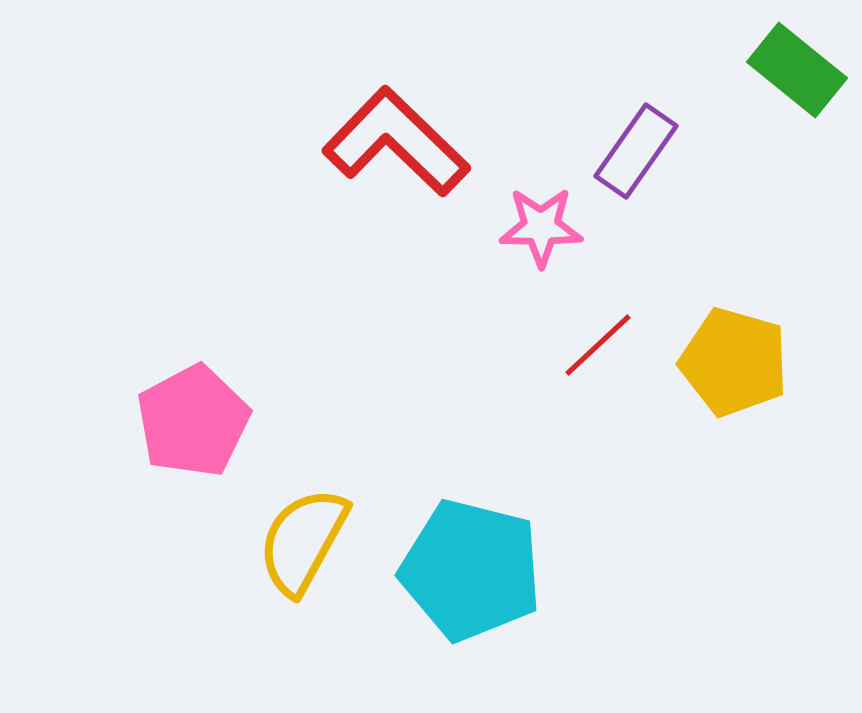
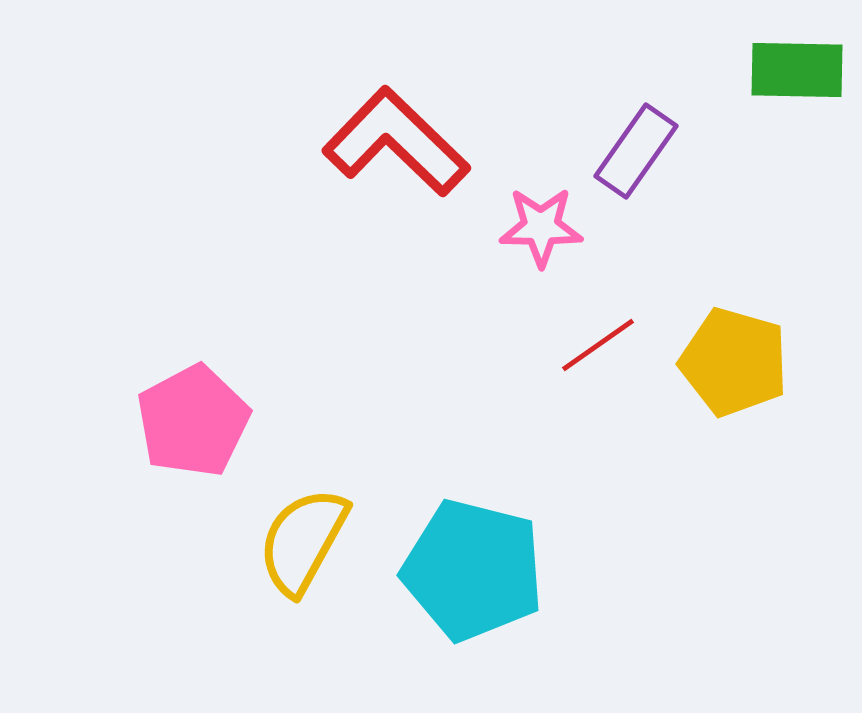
green rectangle: rotated 38 degrees counterclockwise
red line: rotated 8 degrees clockwise
cyan pentagon: moved 2 px right
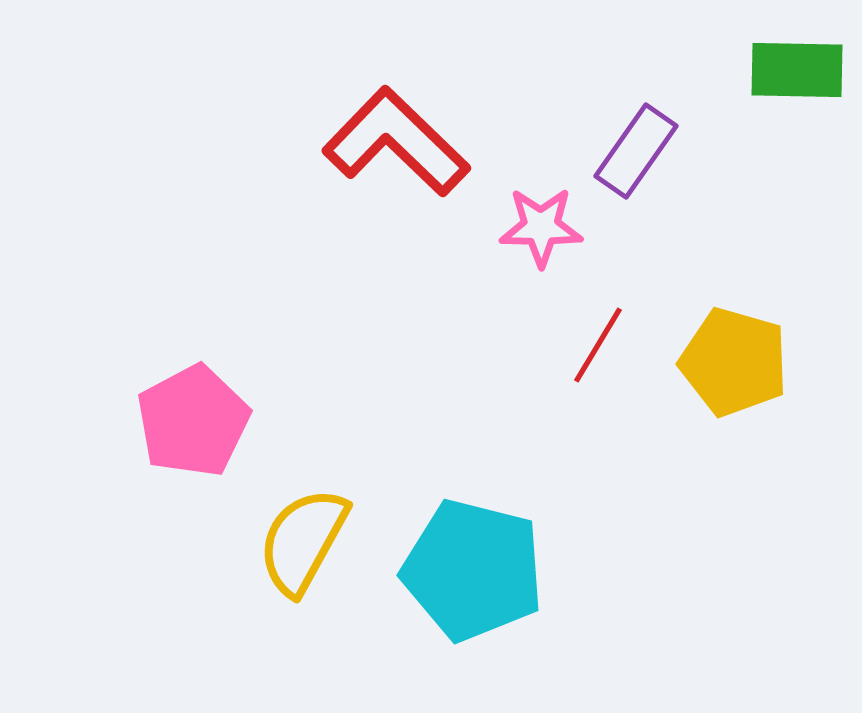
red line: rotated 24 degrees counterclockwise
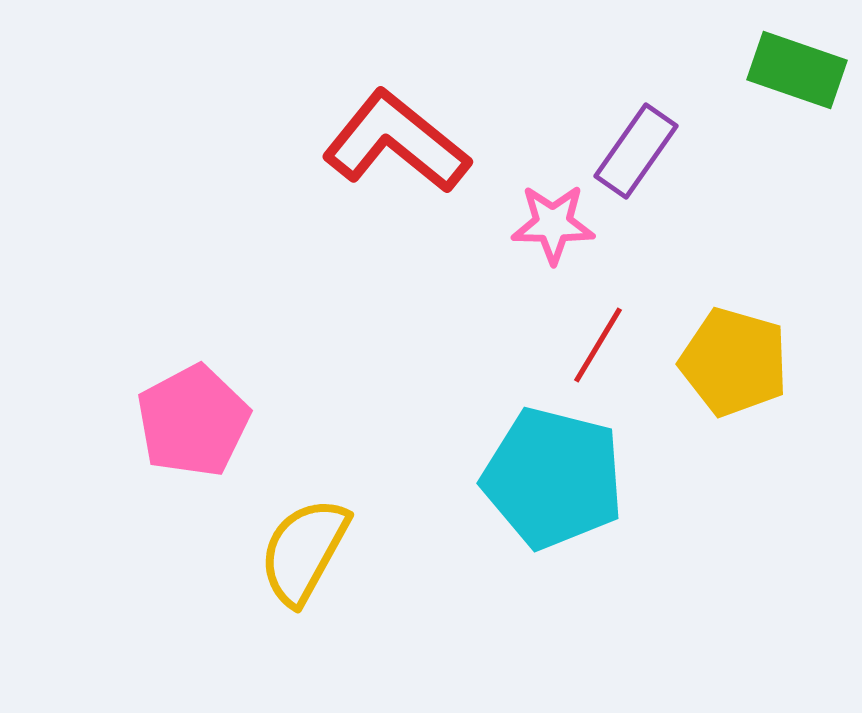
green rectangle: rotated 18 degrees clockwise
red L-shape: rotated 5 degrees counterclockwise
pink star: moved 12 px right, 3 px up
yellow semicircle: moved 1 px right, 10 px down
cyan pentagon: moved 80 px right, 92 px up
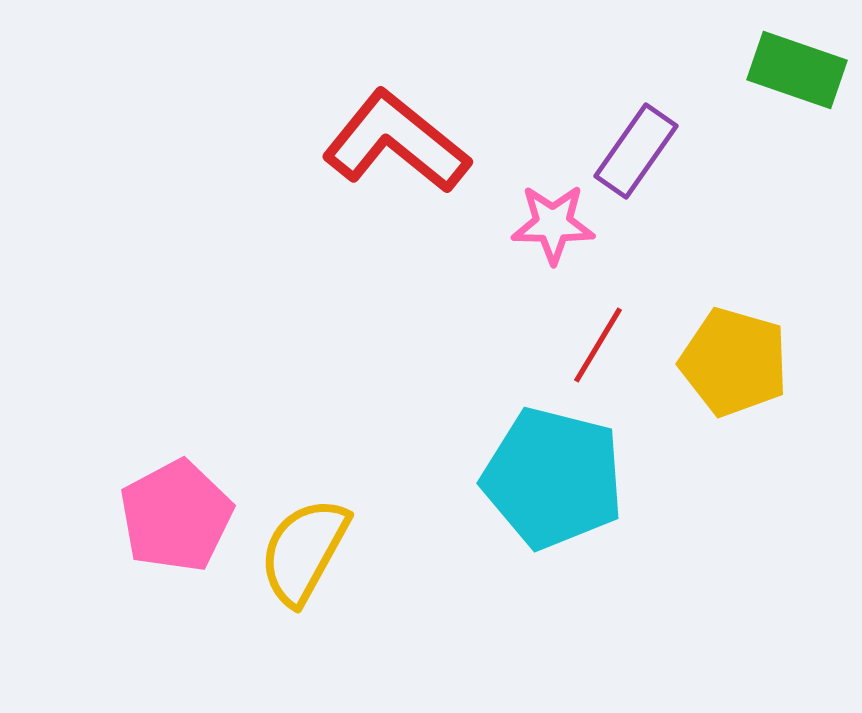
pink pentagon: moved 17 px left, 95 px down
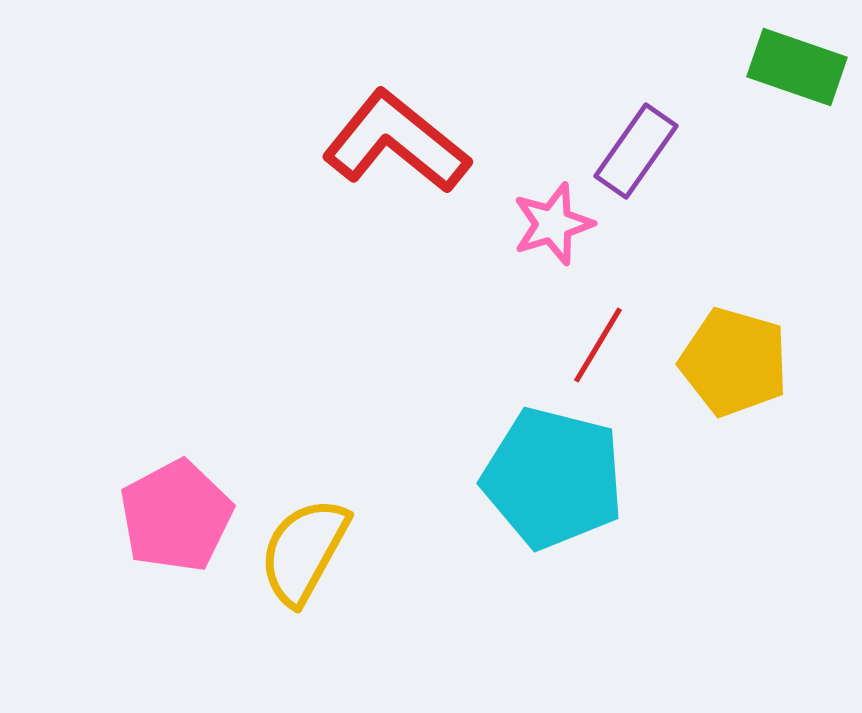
green rectangle: moved 3 px up
pink star: rotated 18 degrees counterclockwise
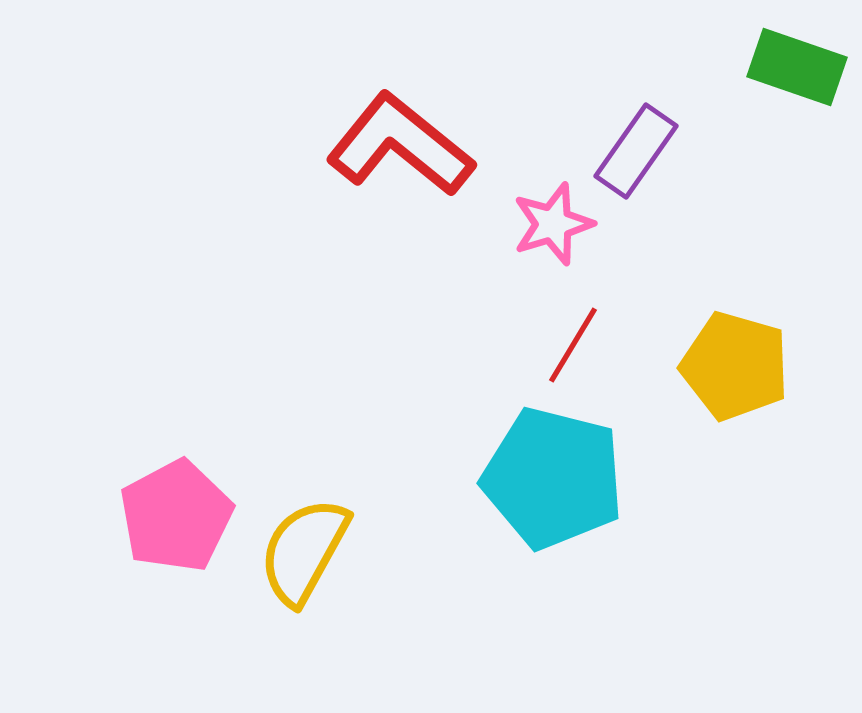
red L-shape: moved 4 px right, 3 px down
red line: moved 25 px left
yellow pentagon: moved 1 px right, 4 px down
